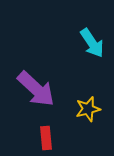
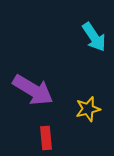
cyan arrow: moved 2 px right, 6 px up
purple arrow: moved 3 px left, 1 px down; rotated 12 degrees counterclockwise
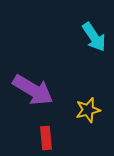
yellow star: moved 1 px down
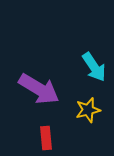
cyan arrow: moved 30 px down
purple arrow: moved 6 px right, 1 px up
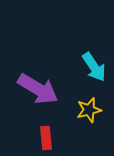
purple arrow: moved 1 px left
yellow star: moved 1 px right
